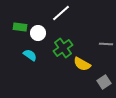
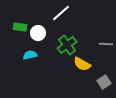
green cross: moved 4 px right, 3 px up
cyan semicircle: rotated 48 degrees counterclockwise
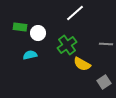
white line: moved 14 px right
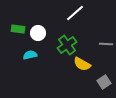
green rectangle: moved 2 px left, 2 px down
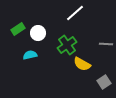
green rectangle: rotated 40 degrees counterclockwise
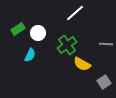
cyan semicircle: rotated 128 degrees clockwise
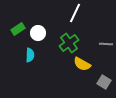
white line: rotated 24 degrees counterclockwise
green cross: moved 2 px right, 2 px up
cyan semicircle: rotated 24 degrees counterclockwise
gray square: rotated 24 degrees counterclockwise
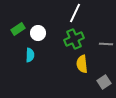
green cross: moved 5 px right, 4 px up; rotated 12 degrees clockwise
yellow semicircle: rotated 54 degrees clockwise
gray square: rotated 24 degrees clockwise
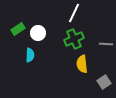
white line: moved 1 px left
